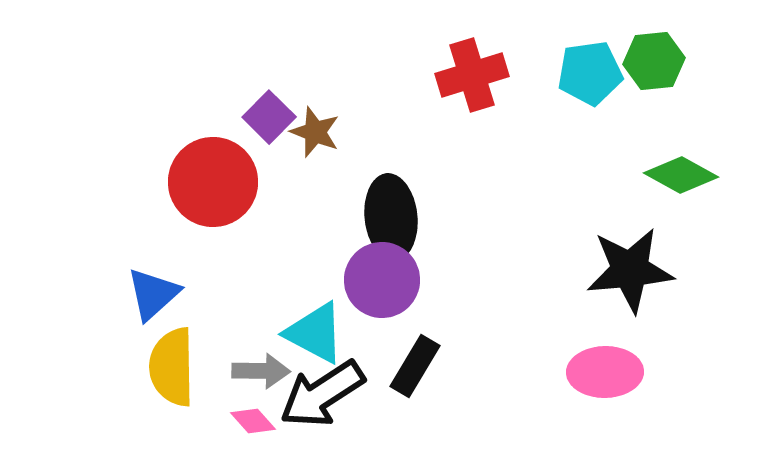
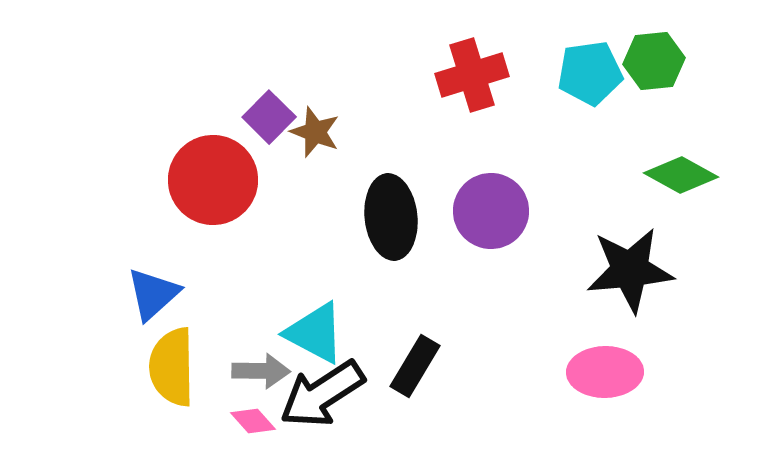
red circle: moved 2 px up
purple circle: moved 109 px right, 69 px up
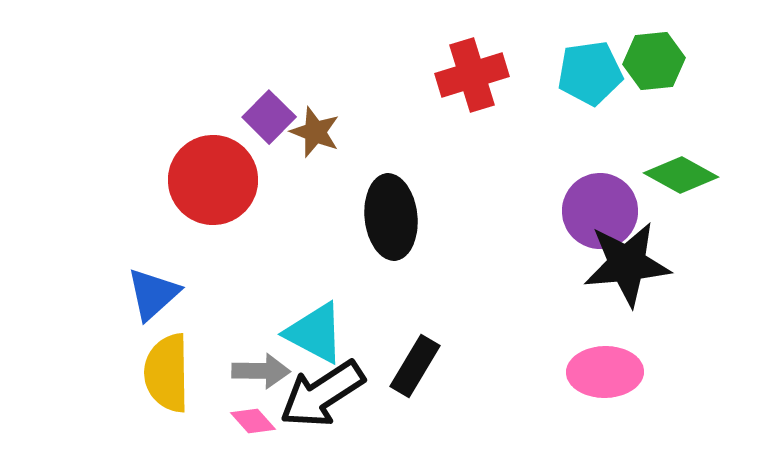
purple circle: moved 109 px right
black star: moved 3 px left, 6 px up
yellow semicircle: moved 5 px left, 6 px down
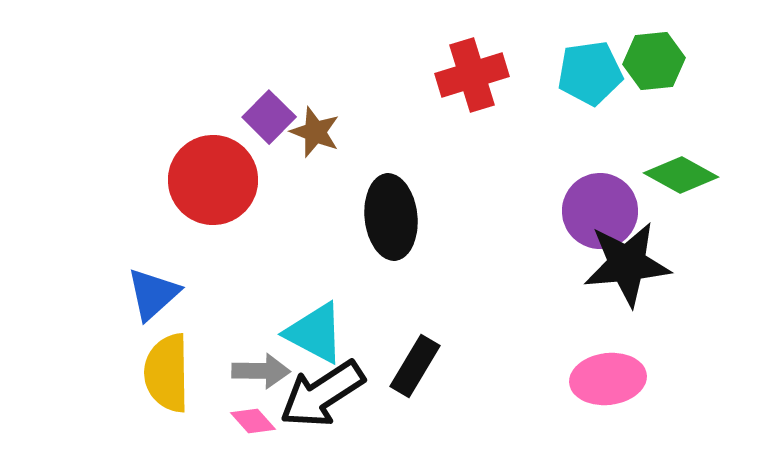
pink ellipse: moved 3 px right, 7 px down; rotated 6 degrees counterclockwise
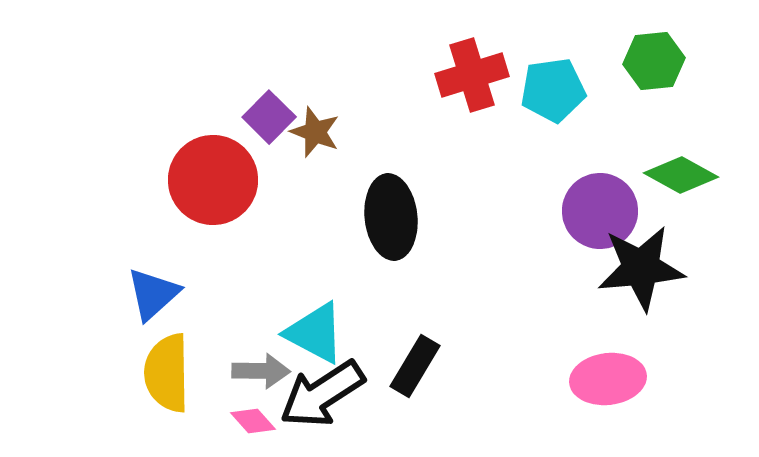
cyan pentagon: moved 37 px left, 17 px down
black star: moved 14 px right, 4 px down
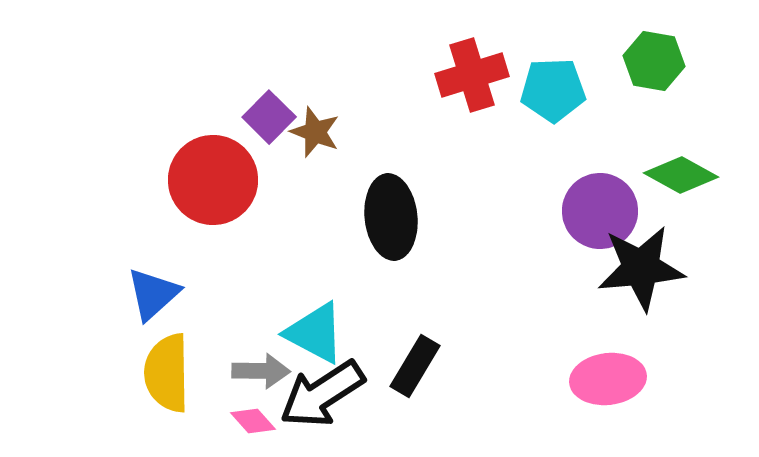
green hexagon: rotated 16 degrees clockwise
cyan pentagon: rotated 6 degrees clockwise
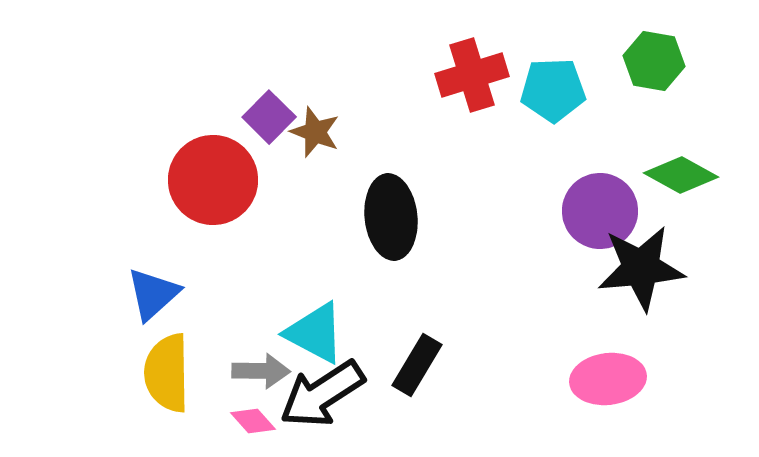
black rectangle: moved 2 px right, 1 px up
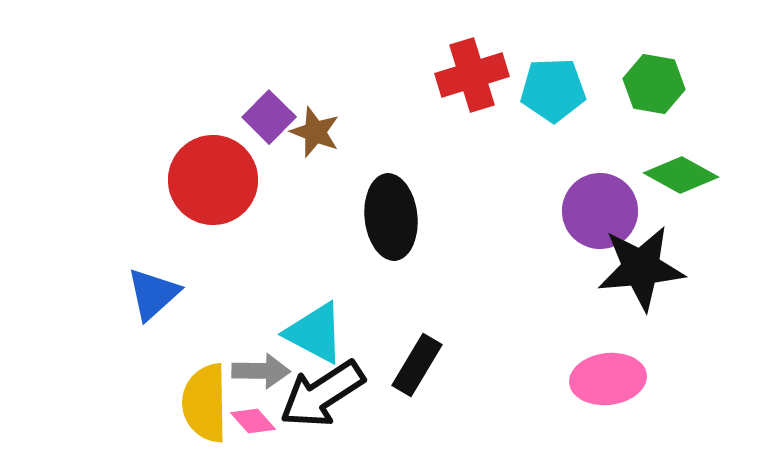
green hexagon: moved 23 px down
yellow semicircle: moved 38 px right, 30 px down
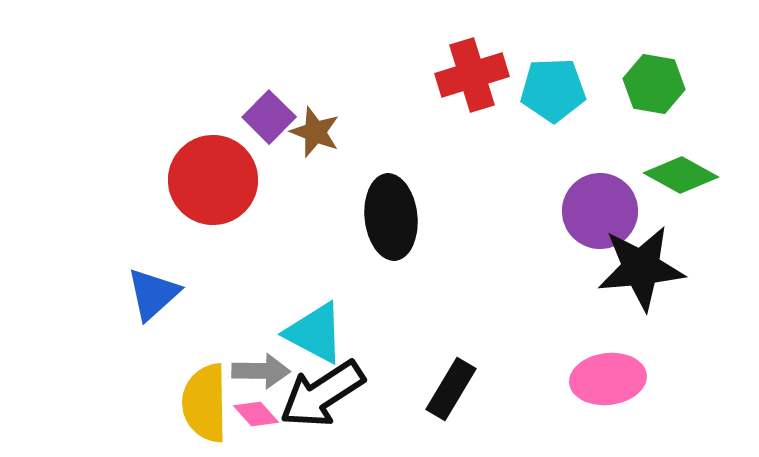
black rectangle: moved 34 px right, 24 px down
pink diamond: moved 3 px right, 7 px up
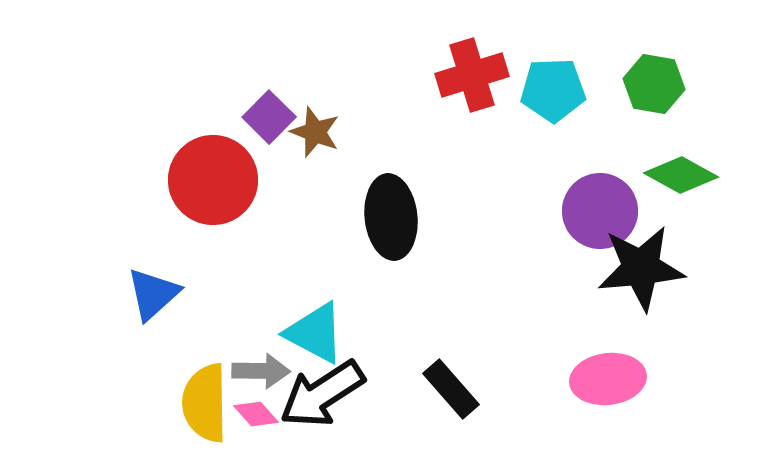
black rectangle: rotated 72 degrees counterclockwise
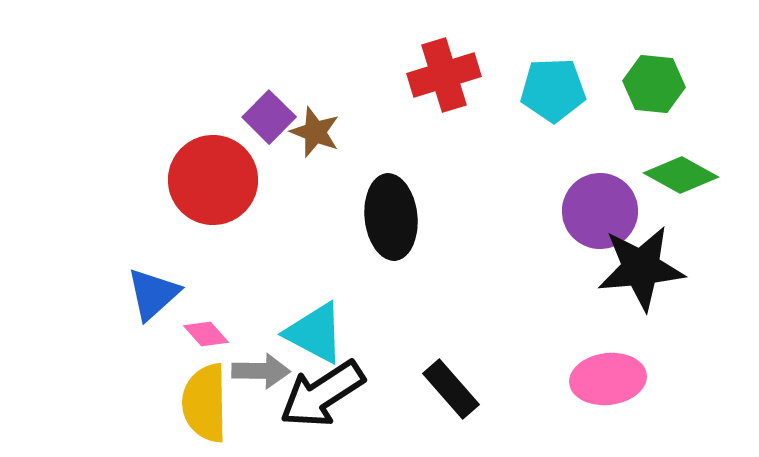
red cross: moved 28 px left
green hexagon: rotated 4 degrees counterclockwise
pink diamond: moved 50 px left, 80 px up
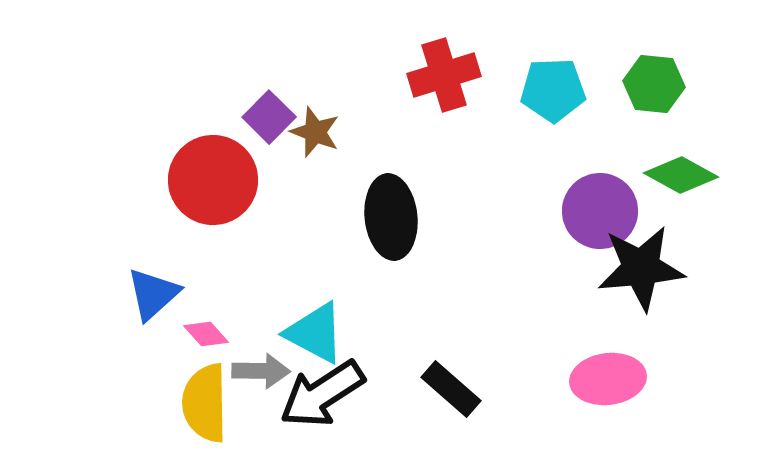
black rectangle: rotated 8 degrees counterclockwise
